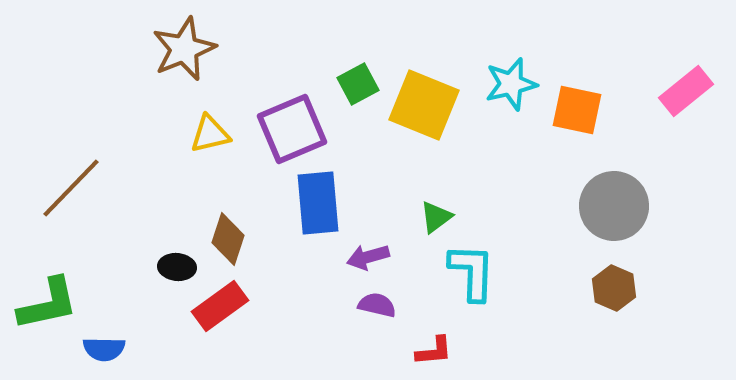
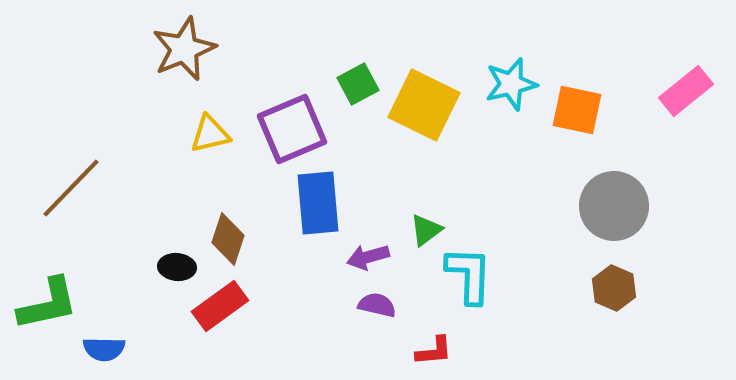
yellow square: rotated 4 degrees clockwise
green triangle: moved 10 px left, 13 px down
cyan L-shape: moved 3 px left, 3 px down
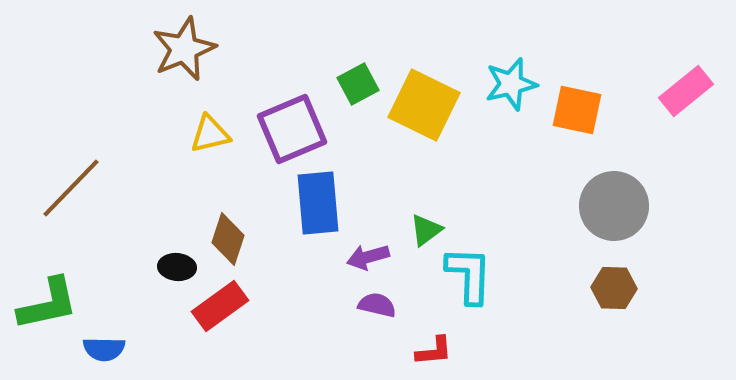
brown hexagon: rotated 21 degrees counterclockwise
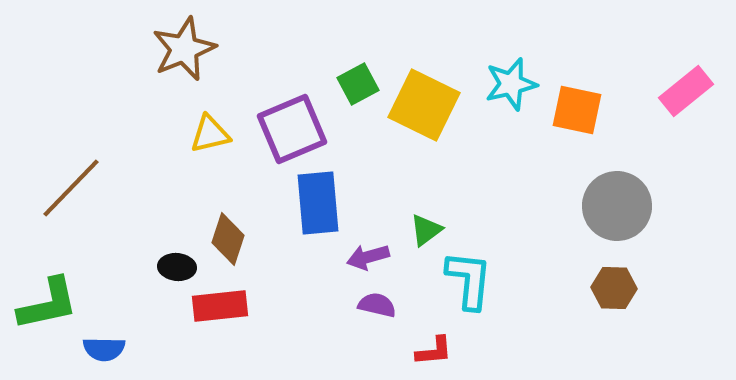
gray circle: moved 3 px right
cyan L-shape: moved 5 px down; rotated 4 degrees clockwise
red rectangle: rotated 30 degrees clockwise
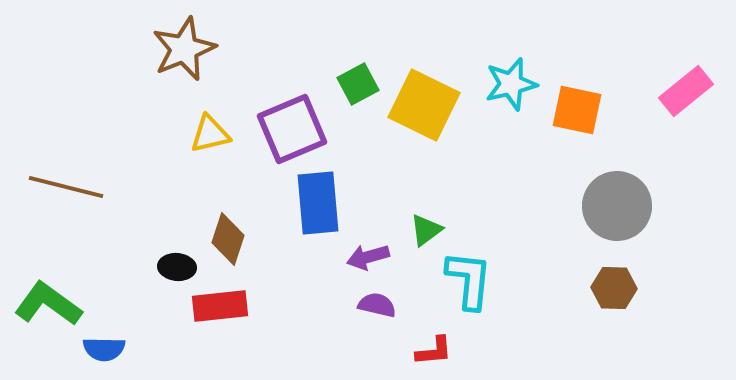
brown line: moved 5 px left, 1 px up; rotated 60 degrees clockwise
green L-shape: rotated 132 degrees counterclockwise
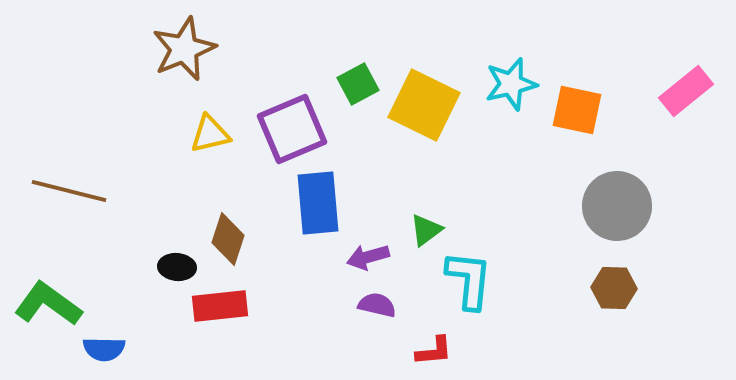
brown line: moved 3 px right, 4 px down
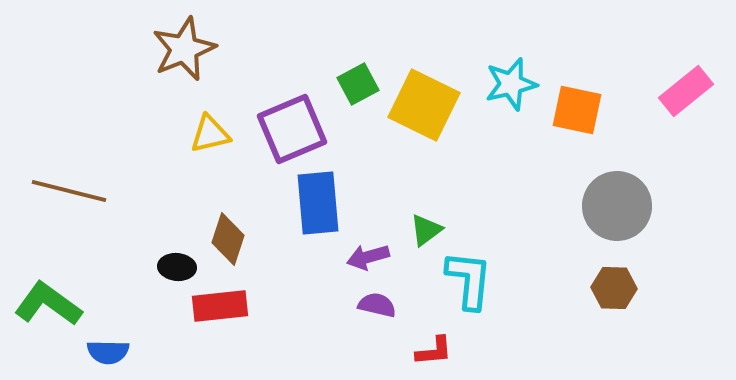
blue semicircle: moved 4 px right, 3 px down
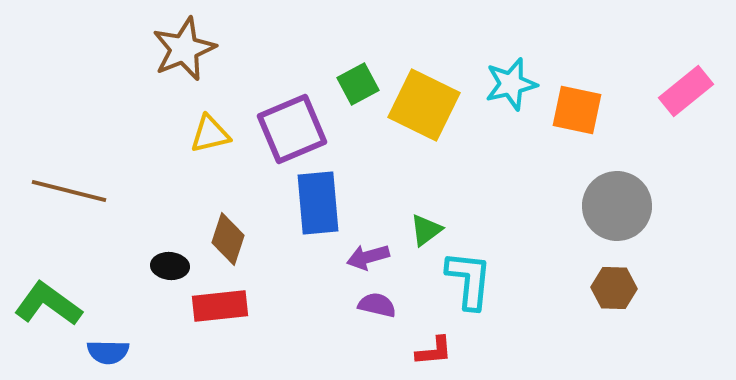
black ellipse: moved 7 px left, 1 px up
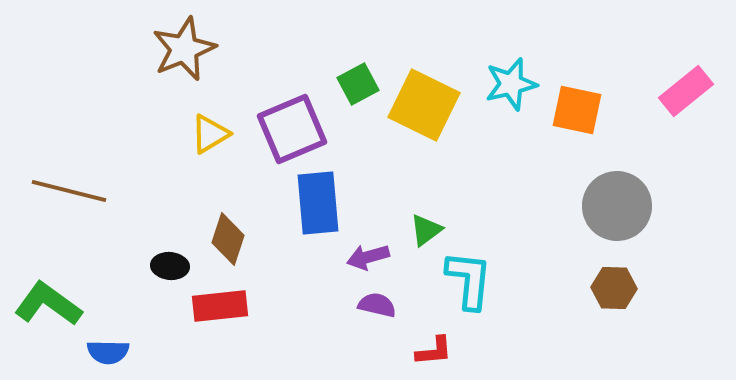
yellow triangle: rotated 18 degrees counterclockwise
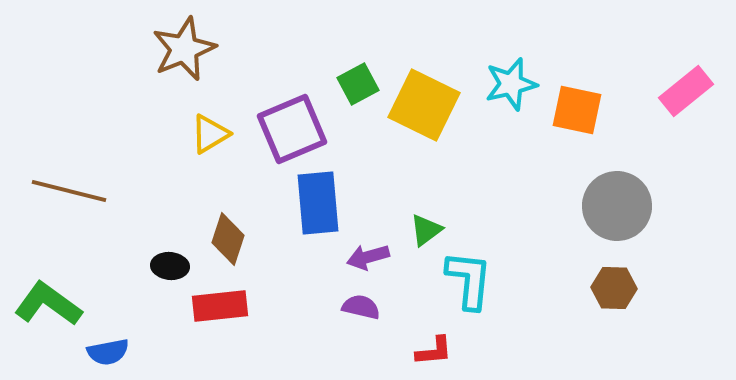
purple semicircle: moved 16 px left, 2 px down
blue semicircle: rotated 12 degrees counterclockwise
